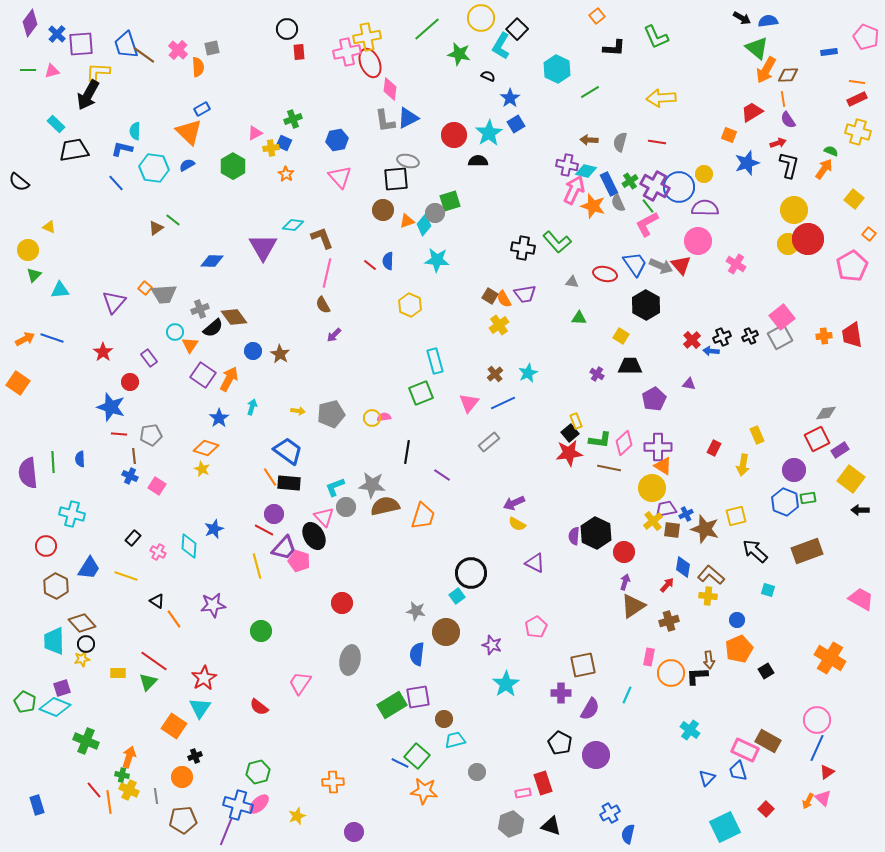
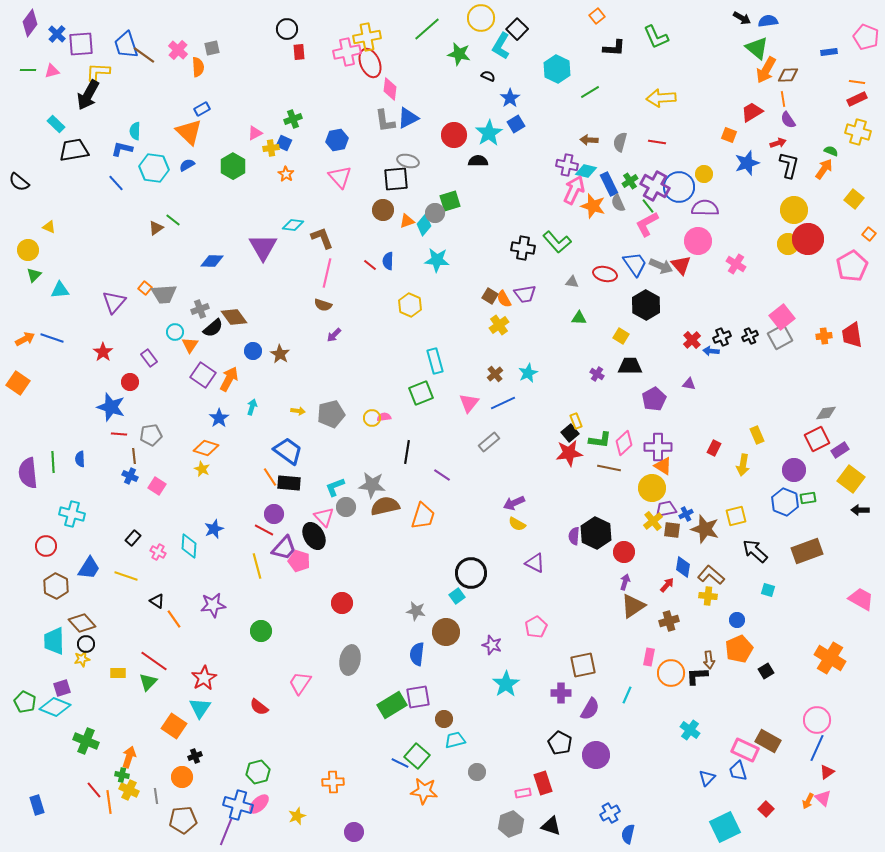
brown semicircle at (323, 305): rotated 42 degrees counterclockwise
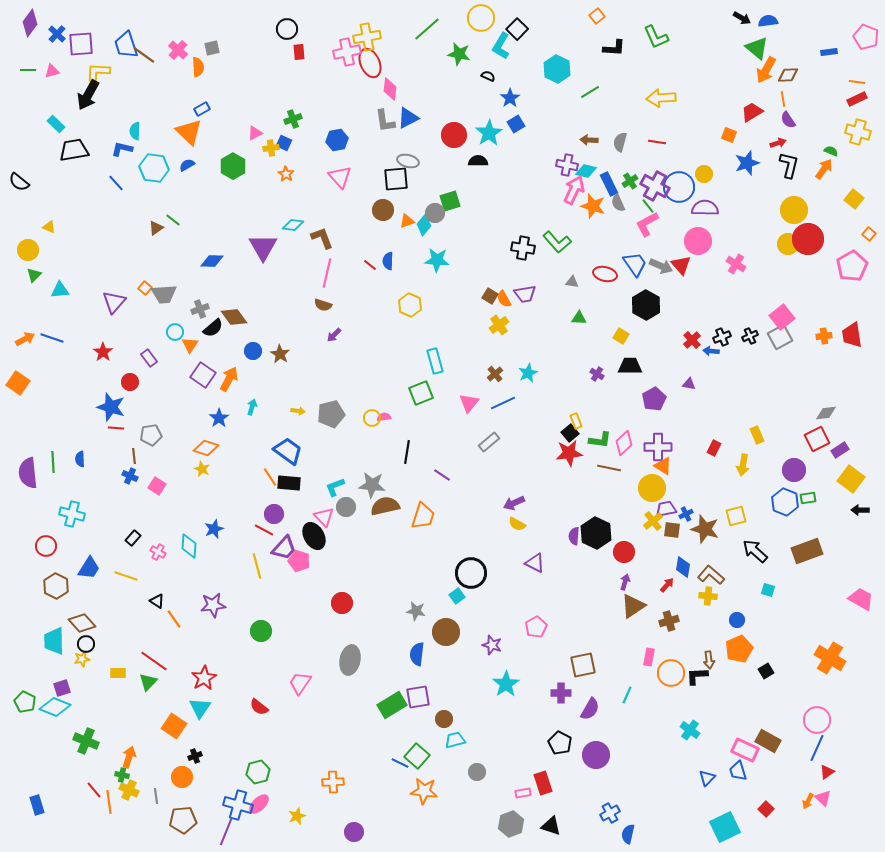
red line at (119, 434): moved 3 px left, 6 px up
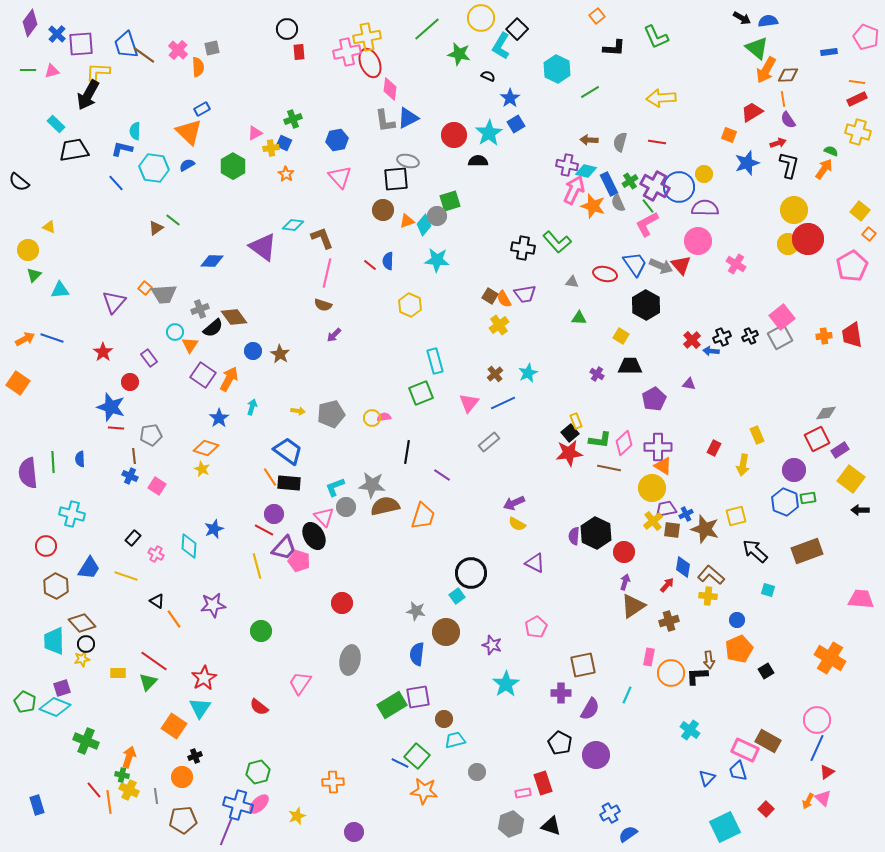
yellow square at (854, 199): moved 6 px right, 12 px down
gray circle at (435, 213): moved 2 px right, 3 px down
purple triangle at (263, 247): rotated 24 degrees counterclockwise
pink cross at (158, 552): moved 2 px left, 2 px down
pink trapezoid at (861, 599): rotated 24 degrees counterclockwise
blue semicircle at (628, 834): rotated 42 degrees clockwise
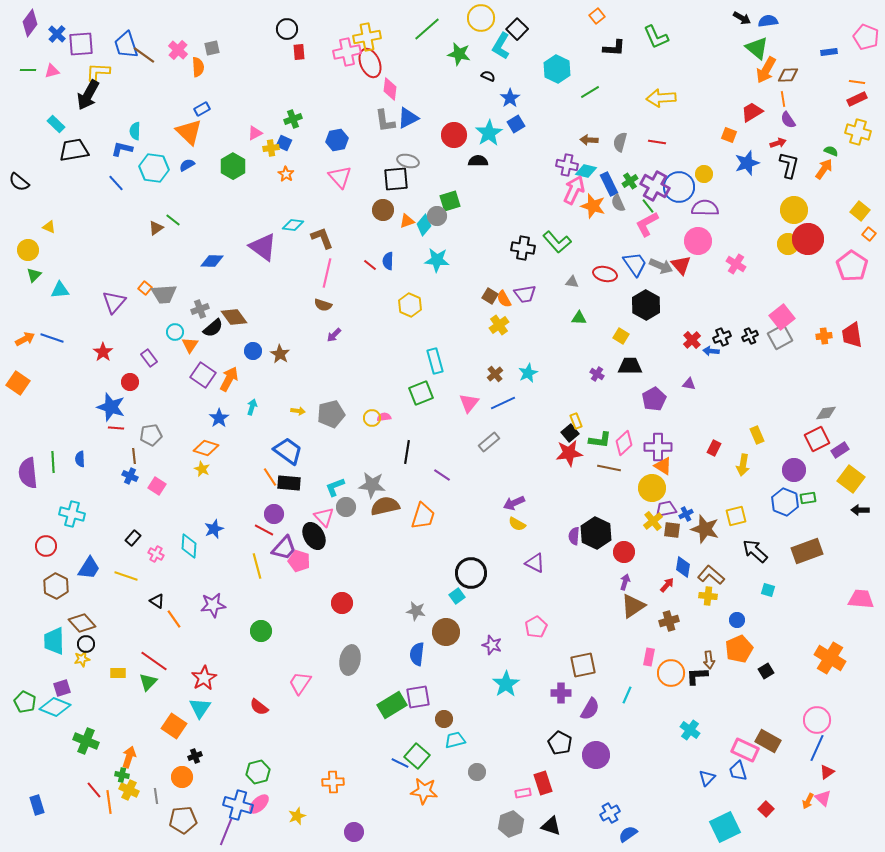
pink pentagon at (852, 266): rotated 8 degrees counterclockwise
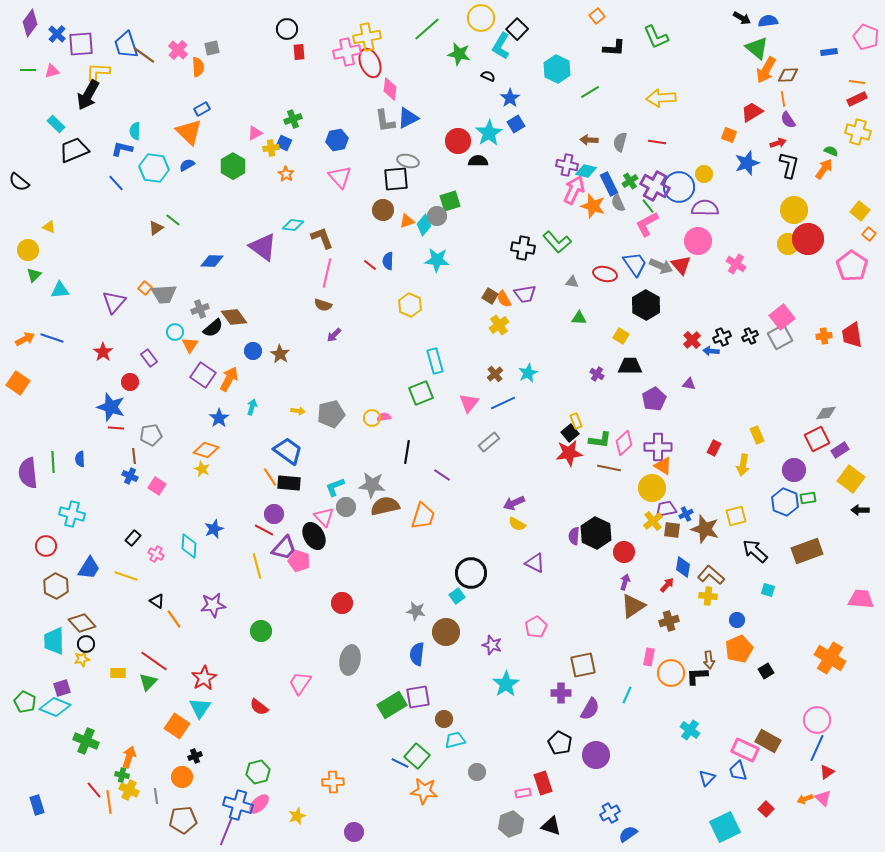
red circle at (454, 135): moved 4 px right, 6 px down
black trapezoid at (74, 150): rotated 12 degrees counterclockwise
orange diamond at (206, 448): moved 2 px down
orange square at (174, 726): moved 3 px right
orange arrow at (808, 801): moved 3 px left, 2 px up; rotated 42 degrees clockwise
